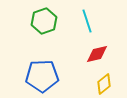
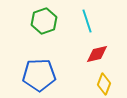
blue pentagon: moved 3 px left, 1 px up
yellow diamond: rotated 30 degrees counterclockwise
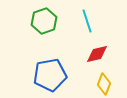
blue pentagon: moved 11 px right; rotated 8 degrees counterclockwise
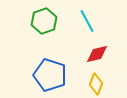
cyan line: rotated 10 degrees counterclockwise
blue pentagon: rotated 28 degrees clockwise
yellow diamond: moved 8 px left
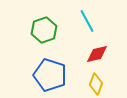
green hexagon: moved 9 px down
